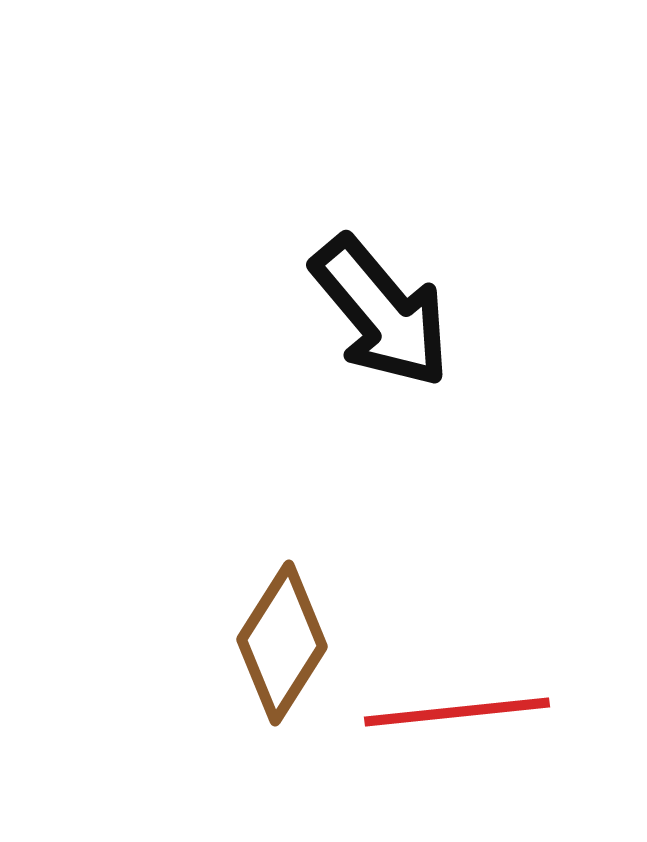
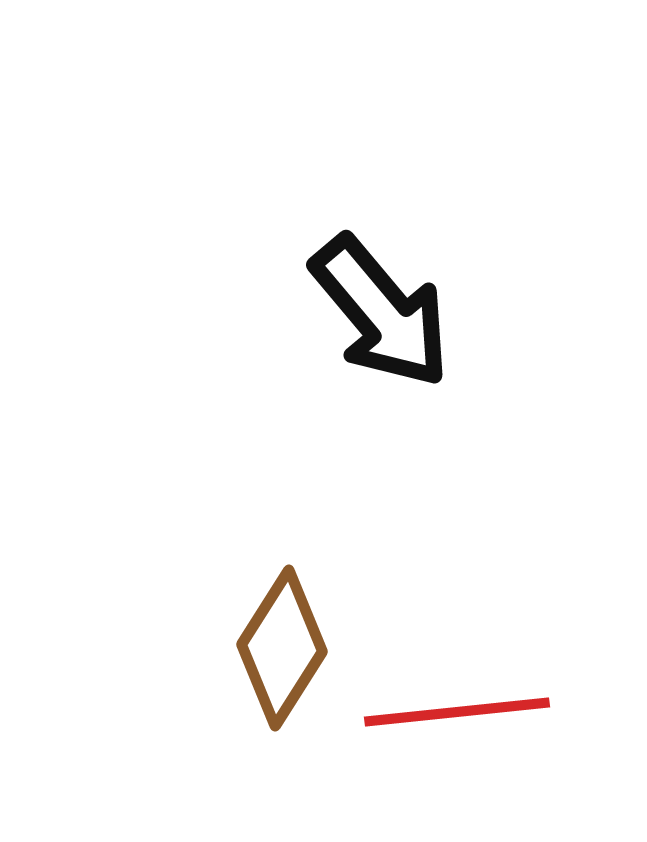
brown diamond: moved 5 px down
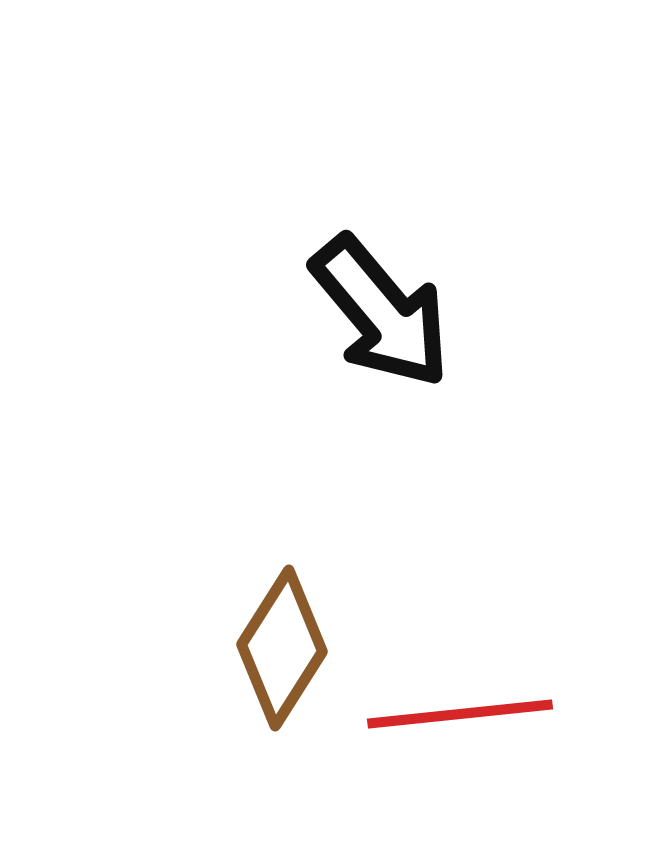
red line: moved 3 px right, 2 px down
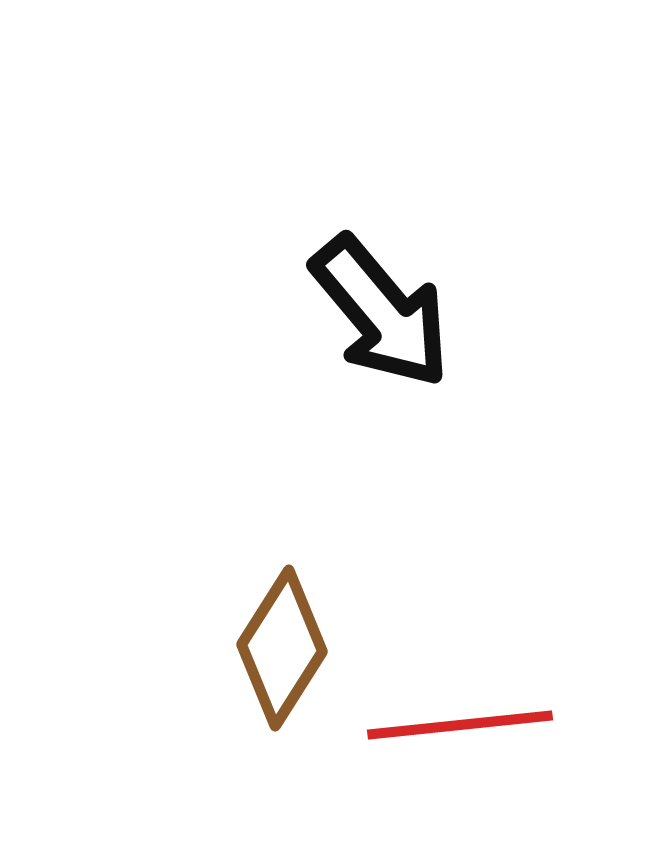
red line: moved 11 px down
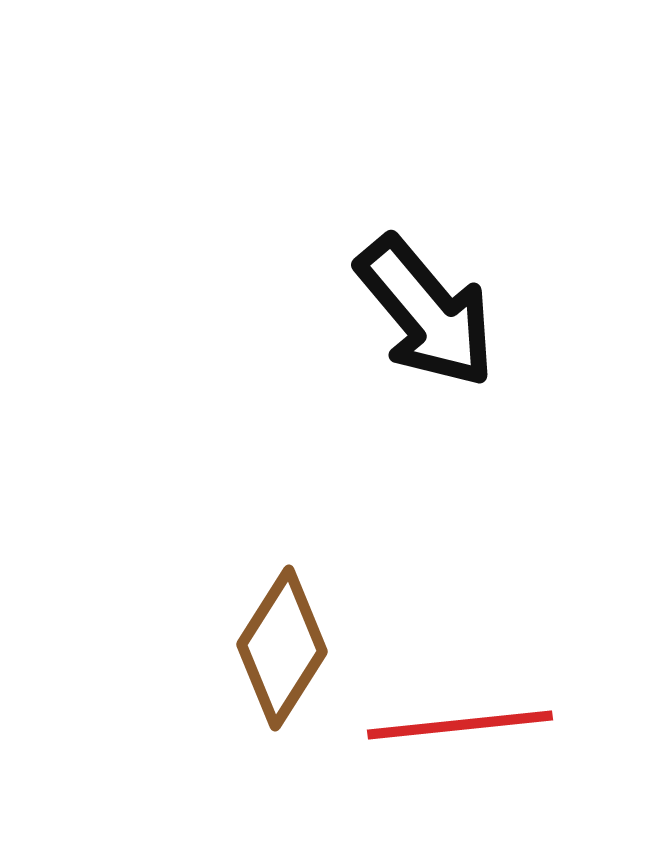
black arrow: moved 45 px right
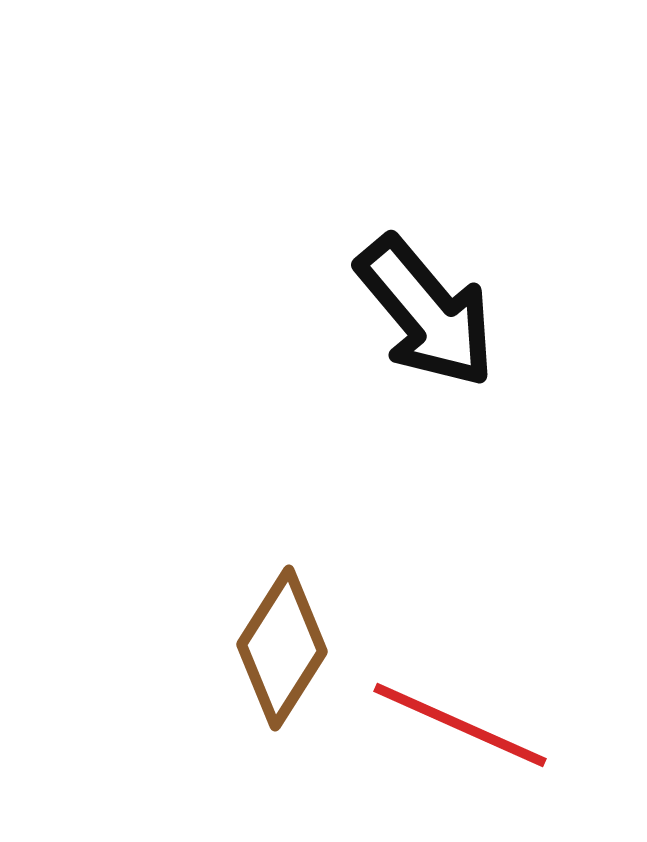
red line: rotated 30 degrees clockwise
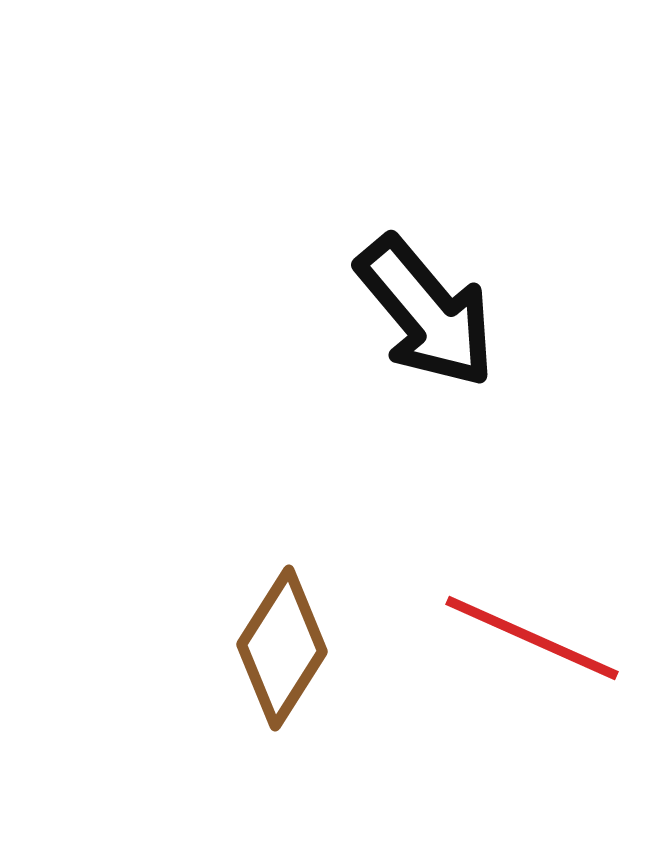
red line: moved 72 px right, 87 px up
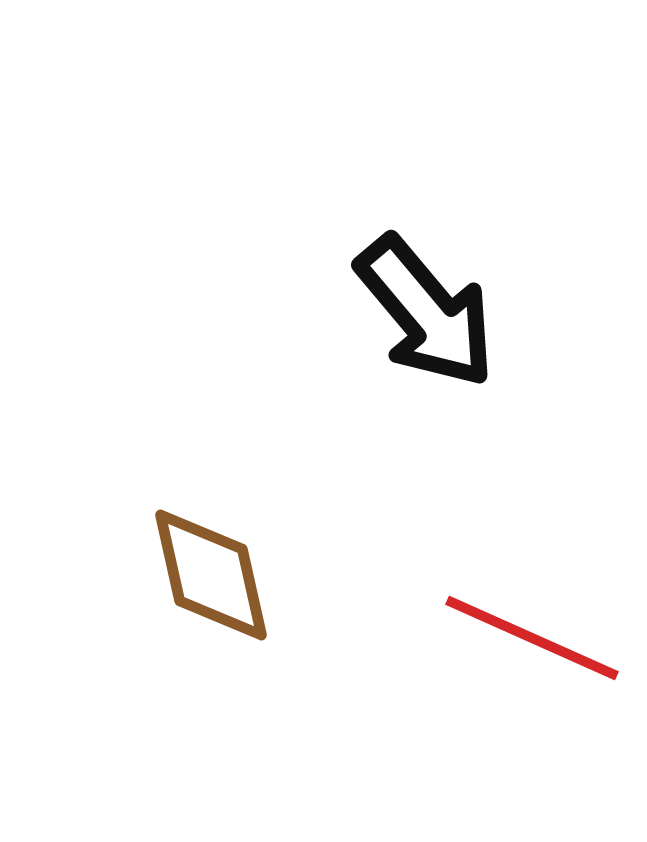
brown diamond: moved 71 px left, 73 px up; rotated 45 degrees counterclockwise
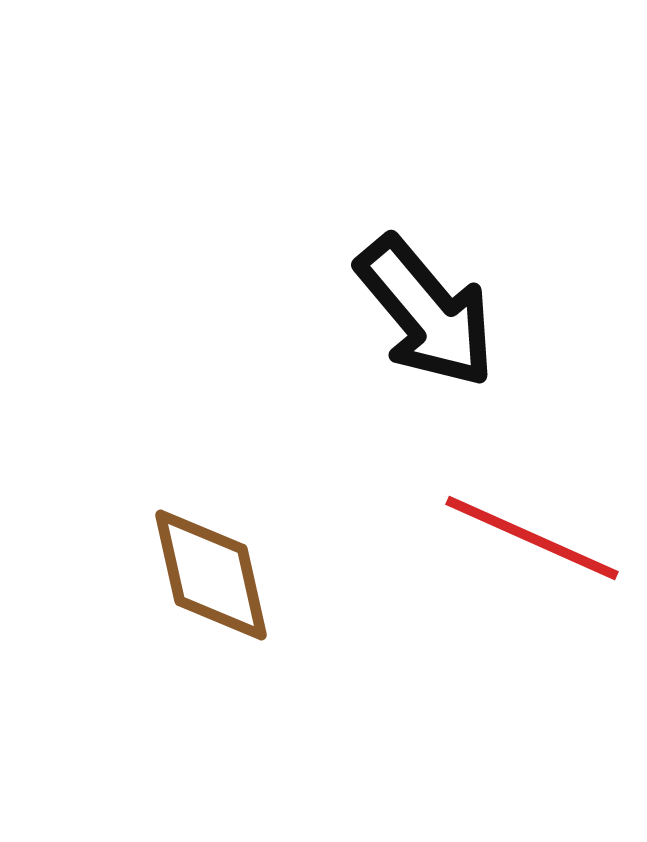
red line: moved 100 px up
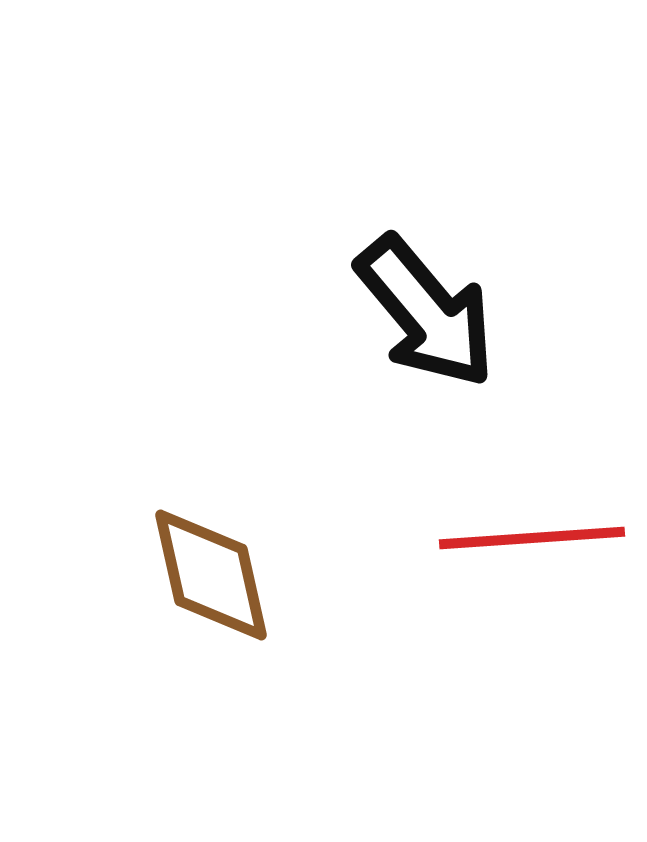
red line: rotated 28 degrees counterclockwise
